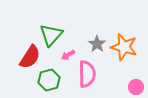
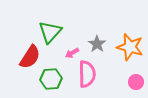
green triangle: moved 1 px left, 3 px up
orange star: moved 6 px right
pink arrow: moved 4 px right, 2 px up
green hexagon: moved 2 px right, 1 px up; rotated 10 degrees clockwise
pink circle: moved 5 px up
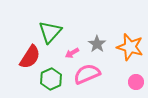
pink semicircle: rotated 112 degrees counterclockwise
green hexagon: rotated 20 degrees counterclockwise
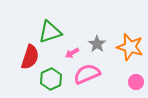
green triangle: rotated 30 degrees clockwise
red semicircle: rotated 15 degrees counterclockwise
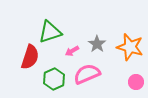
pink arrow: moved 2 px up
green hexagon: moved 3 px right
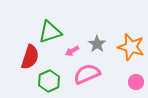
orange star: moved 1 px right
green hexagon: moved 5 px left, 2 px down
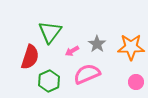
green triangle: rotated 35 degrees counterclockwise
orange star: rotated 16 degrees counterclockwise
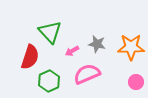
green triangle: rotated 20 degrees counterclockwise
gray star: rotated 24 degrees counterclockwise
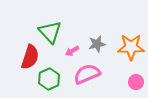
gray star: rotated 24 degrees counterclockwise
green hexagon: moved 2 px up
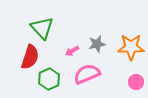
green triangle: moved 8 px left, 4 px up
